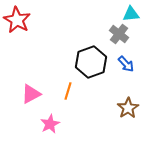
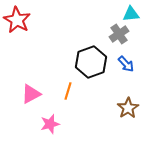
gray cross: rotated 18 degrees clockwise
pink star: rotated 12 degrees clockwise
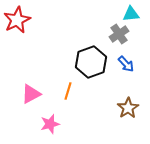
red star: rotated 16 degrees clockwise
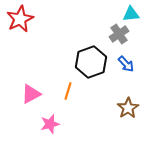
red star: moved 3 px right, 1 px up
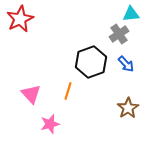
pink triangle: rotated 45 degrees counterclockwise
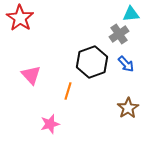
red star: moved 1 px up; rotated 12 degrees counterclockwise
black hexagon: moved 1 px right
pink triangle: moved 19 px up
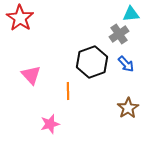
orange line: rotated 18 degrees counterclockwise
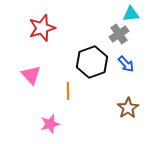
red star: moved 22 px right, 10 px down; rotated 20 degrees clockwise
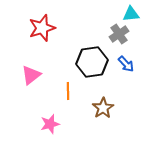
black hexagon: rotated 12 degrees clockwise
pink triangle: rotated 35 degrees clockwise
brown star: moved 25 px left
